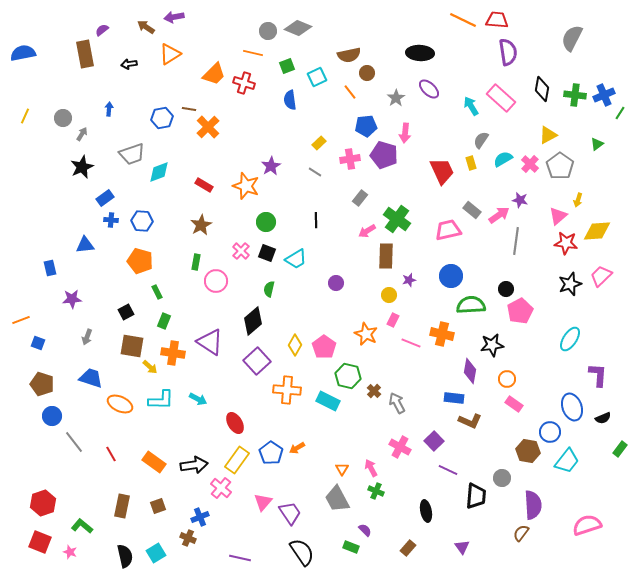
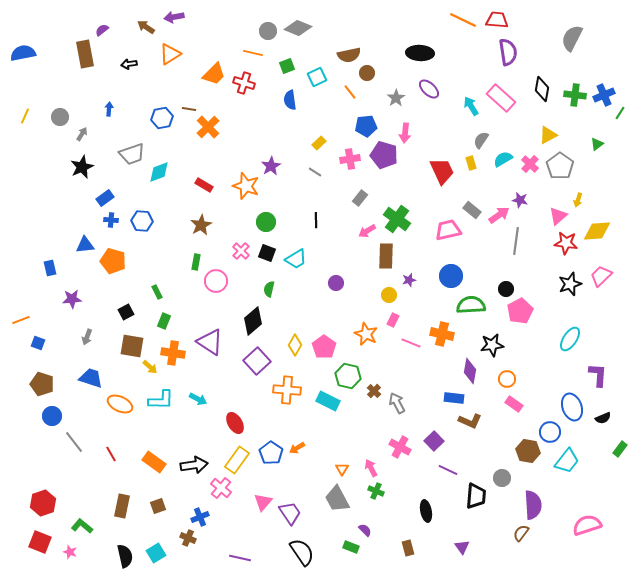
gray circle at (63, 118): moved 3 px left, 1 px up
orange pentagon at (140, 261): moved 27 px left
brown rectangle at (408, 548): rotated 56 degrees counterclockwise
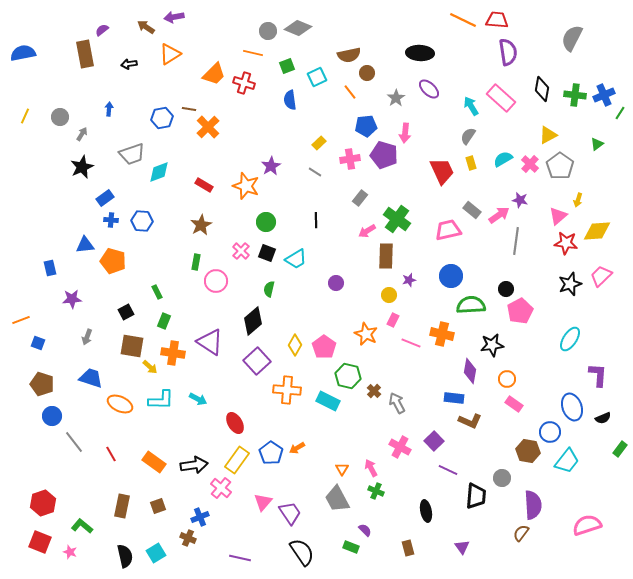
gray semicircle at (481, 140): moved 13 px left, 4 px up
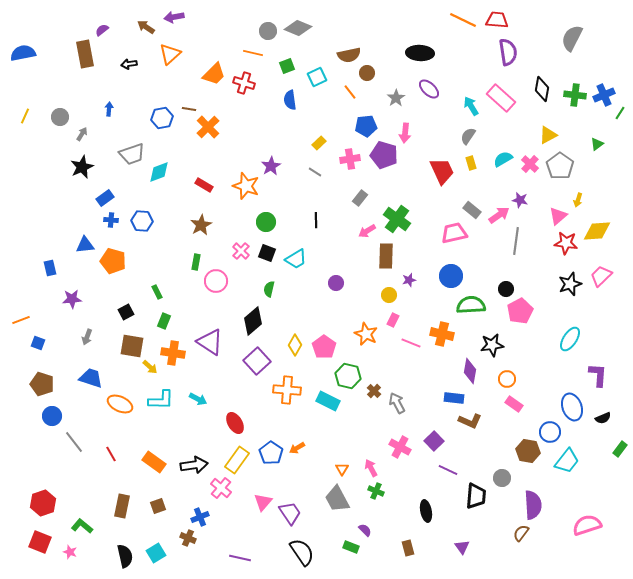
orange triangle at (170, 54): rotated 10 degrees counterclockwise
pink trapezoid at (448, 230): moved 6 px right, 3 px down
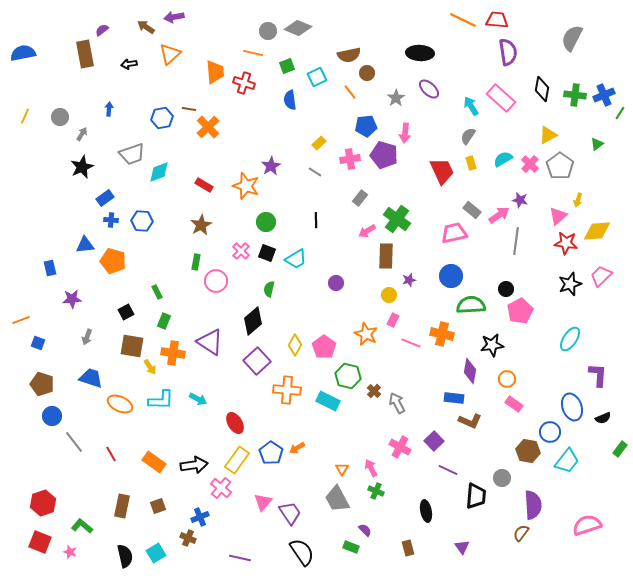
orange trapezoid at (214, 74): moved 1 px right, 2 px up; rotated 50 degrees counterclockwise
yellow arrow at (150, 367): rotated 14 degrees clockwise
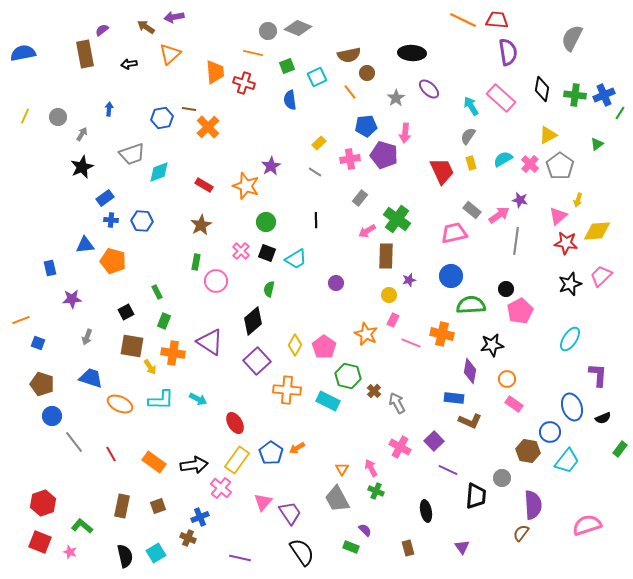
black ellipse at (420, 53): moved 8 px left
gray circle at (60, 117): moved 2 px left
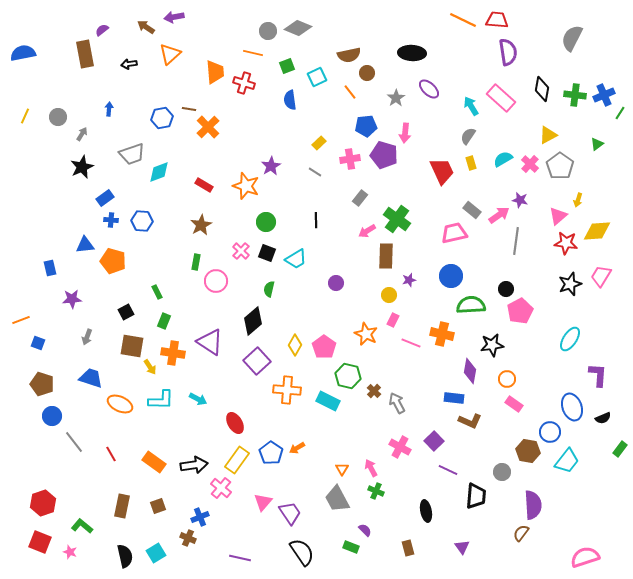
pink trapezoid at (601, 276): rotated 15 degrees counterclockwise
gray circle at (502, 478): moved 6 px up
pink semicircle at (587, 525): moved 2 px left, 32 px down
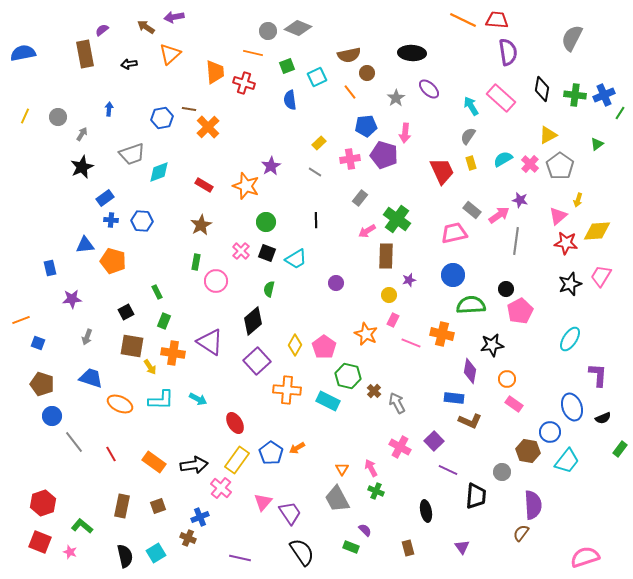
blue circle at (451, 276): moved 2 px right, 1 px up
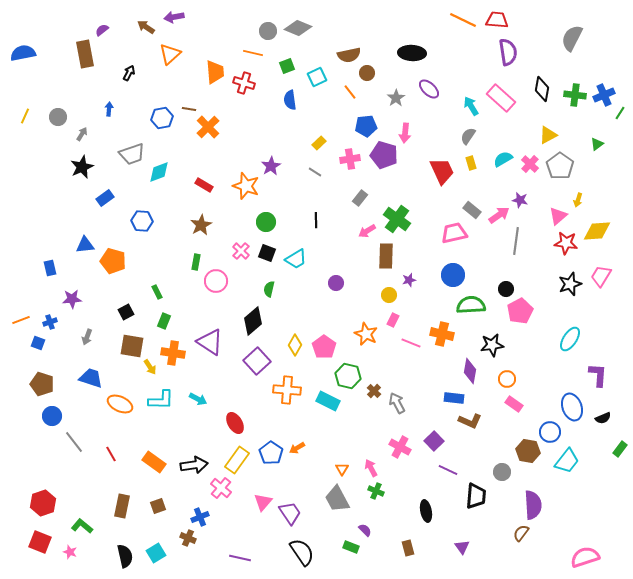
black arrow at (129, 64): moved 9 px down; rotated 126 degrees clockwise
blue cross at (111, 220): moved 61 px left, 102 px down; rotated 24 degrees counterclockwise
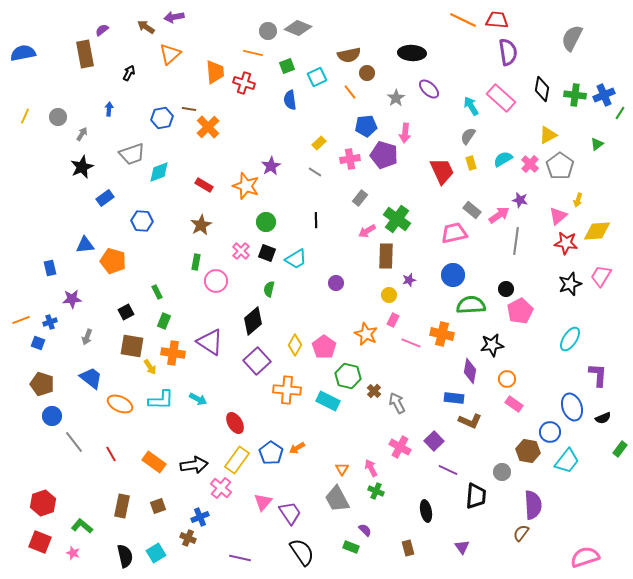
blue trapezoid at (91, 378): rotated 20 degrees clockwise
pink star at (70, 552): moved 3 px right, 1 px down
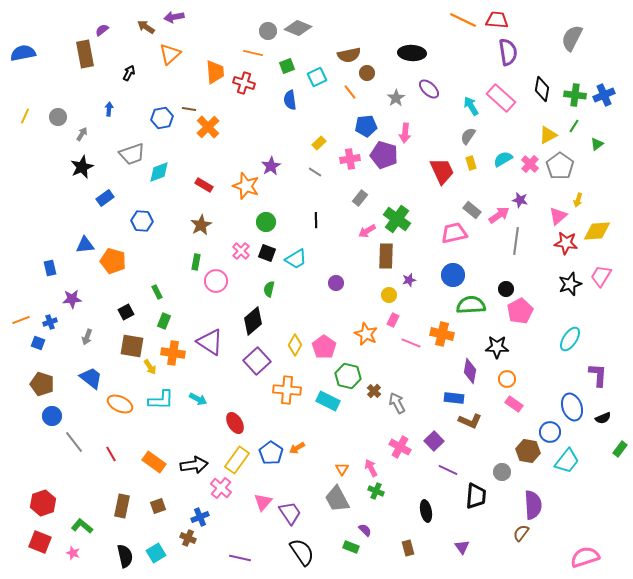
green line at (620, 113): moved 46 px left, 13 px down
black star at (492, 345): moved 5 px right, 2 px down; rotated 10 degrees clockwise
